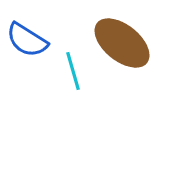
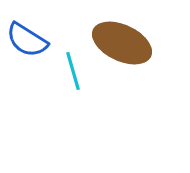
brown ellipse: rotated 14 degrees counterclockwise
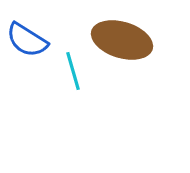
brown ellipse: moved 3 px up; rotated 8 degrees counterclockwise
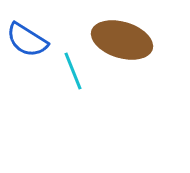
cyan line: rotated 6 degrees counterclockwise
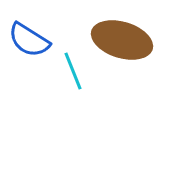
blue semicircle: moved 2 px right
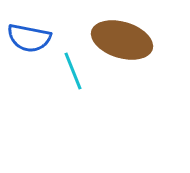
blue semicircle: moved 2 px up; rotated 21 degrees counterclockwise
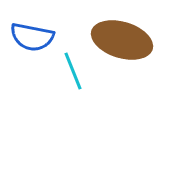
blue semicircle: moved 3 px right, 1 px up
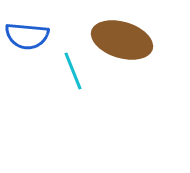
blue semicircle: moved 5 px left, 1 px up; rotated 6 degrees counterclockwise
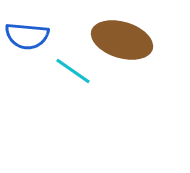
cyan line: rotated 33 degrees counterclockwise
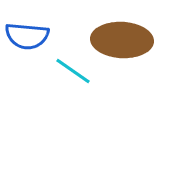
brown ellipse: rotated 14 degrees counterclockwise
